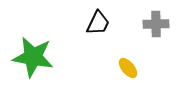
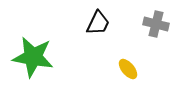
gray cross: rotated 15 degrees clockwise
yellow ellipse: moved 1 px down
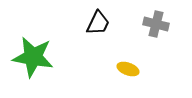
yellow ellipse: rotated 30 degrees counterclockwise
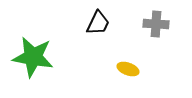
gray cross: rotated 10 degrees counterclockwise
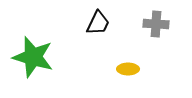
green star: rotated 6 degrees clockwise
yellow ellipse: rotated 20 degrees counterclockwise
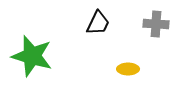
green star: moved 1 px left, 1 px up
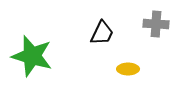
black trapezoid: moved 4 px right, 10 px down
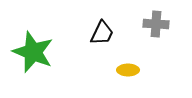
green star: moved 1 px right, 4 px up; rotated 6 degrees clockwise
yellow ellipse: moved 1 px down
